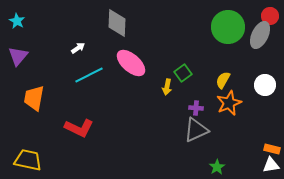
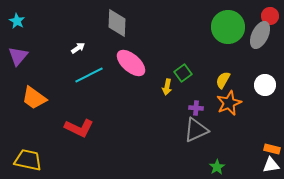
orange trapezoid: rotated 64 degrees counterclockwise
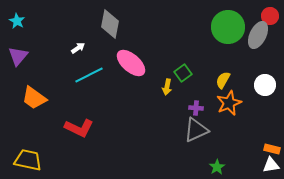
gray diamond: moved 7 px left, 1 px down; rotated 8 degrees clockwise
gray ellipse: moved 2 px left
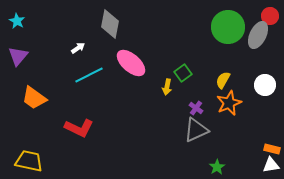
purple cross: rotated 32 degrees clockwise
yellow trapezoid: moved 1 px right, 1 px down
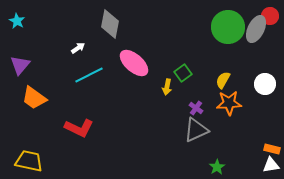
gray ellipse: moved 2 px left, 6 px up
purple triangle: moved 2 px right, 9 px down
pink ellipse: moved 3 px right
white circle: moved 1 px up
orange star: rotated 20 degrees clockwise
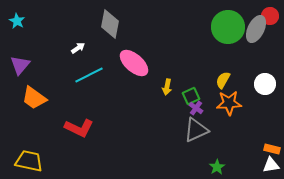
green square: moved 8 px right, 23 px down; rotated 12 degrees clockwise
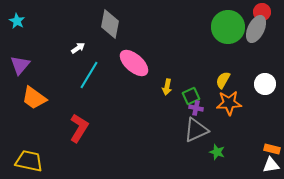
red circle: moved 8 px left, 4 px up
cyan line: rotated 32 degrees counterclockwise
purple cross: rotated 24 degrees counterclockwise
red L-shape: rotated 84 degrees counterclockwise
green star: moved 15 px up; rotated 21 degrees counterclockwise
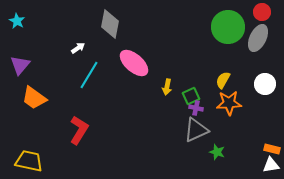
gray ellipse: moved 2 px right, 9 px down
red L-shape: moved 2 px down
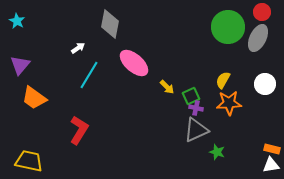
yellow arrow: rotated 56 degrees counterclockwise
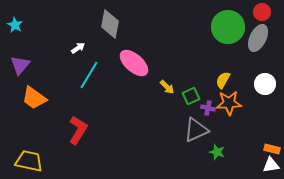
cyan star: moved 2 px left, 4 px down
purple cross: moved 12 px right
red L-shape: moved 1 px left
